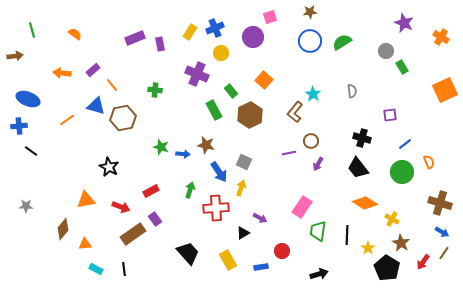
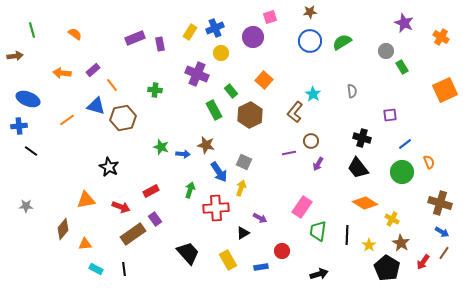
yellow star at (368, 248): moved 1 px right, 3 px up
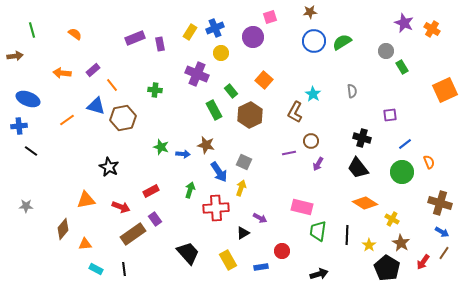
orange cross at (441, 37): moved 9 px left, 8 px up
blue circle at (310, 41): moved 4 px right
brown L-shape at (295, 112): rotated 10 degrees counterclockwise
pink rectangle at (302, 207): rotated 70 degrees clockwise
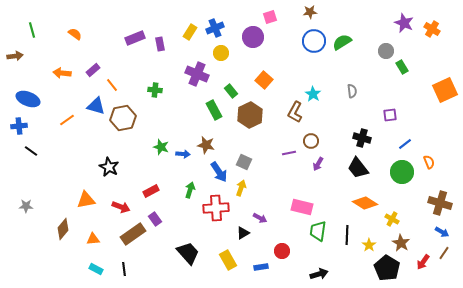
orange triangle at (85, 244): moved 8 px right, 5 px up
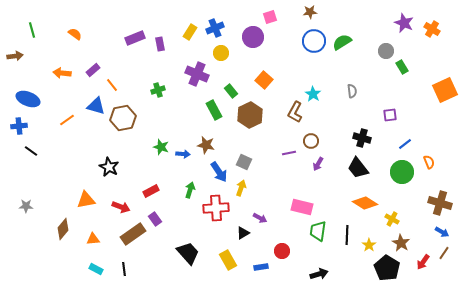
green cross at (155, 90): moved 3 px right; rotated 24 degrees counterclockwise
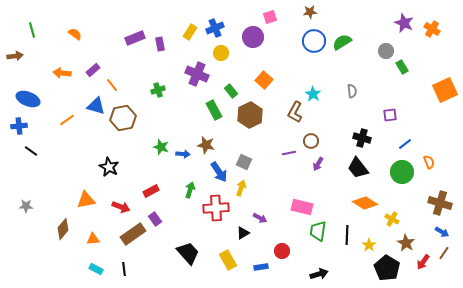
brown star at (401, 243): moved 5 px right
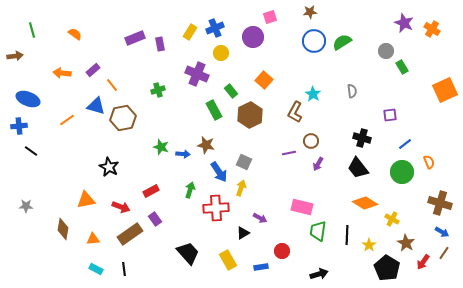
brown diamond at (63, 229): rotated 30 degrees counterclockwise
brown rectangle at (133, 234): moved 3 px left
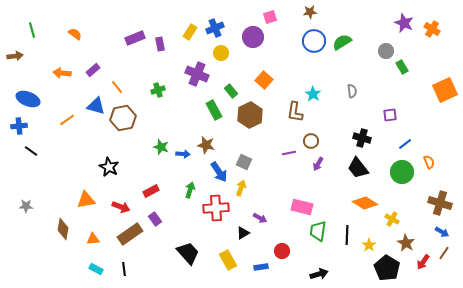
orange line at (112, 85): moved 5 px right, 2 px down
brown L-shape at (295, 112): rotated 20 degrees counterclockwise
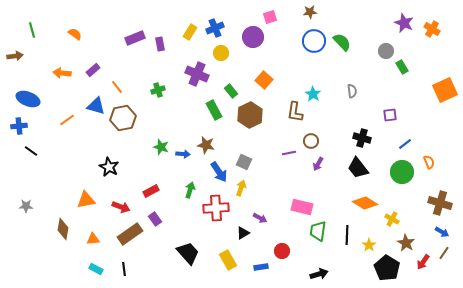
green semicircle at (342, 42): rotated 78 degrees clockwise
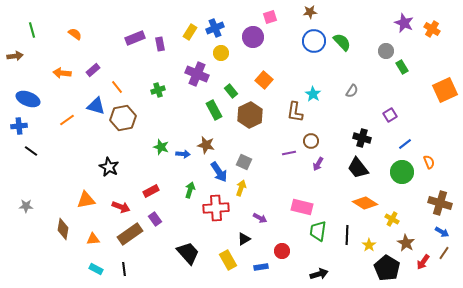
gray semicircle at (352, 91): rotated 40 degrees clockwise
purple square at (390, 115): rotated 24 degrees counterclockwise
black triangle at (243, 233): moved 1 px right, 6 px down
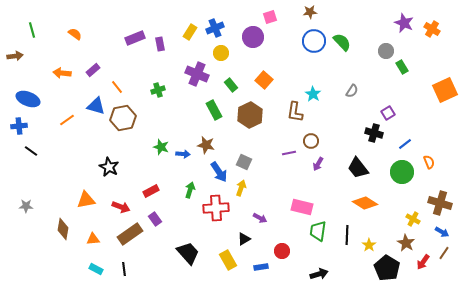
green rectangle at (231, 91): moved 6 px up
purple square at (390, 115): moved 2 px left, 2 px up
black cross at (362, 138): moved 12 px right, 5 px up
yellow cross at (392, 219): moved 21 px right
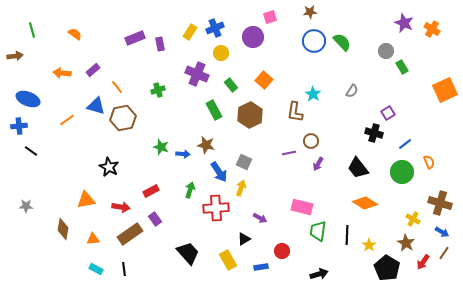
red arrow at (121, 207): rotated 12 degrees counterclockwise
